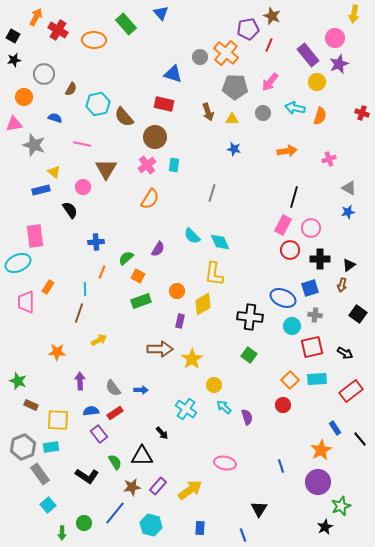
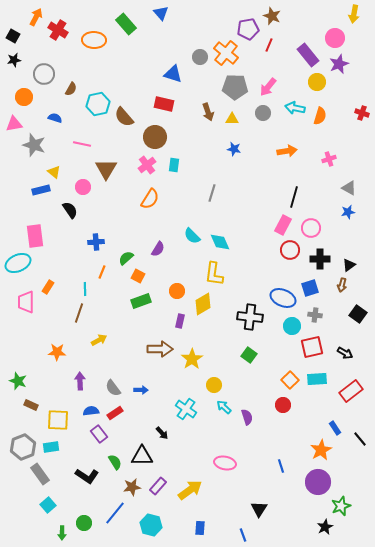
pink arrow at (270, 82): moved 2 px left, 5 px down
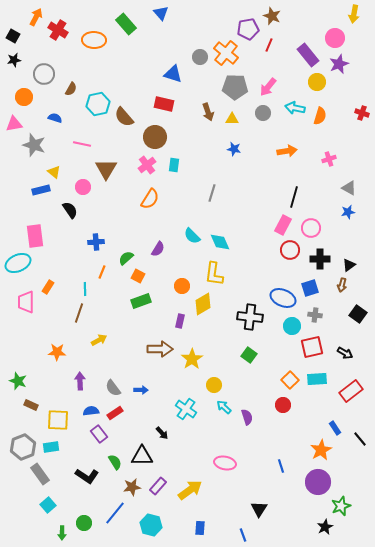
orange circle at (177, 291): moved 5 px right, 5 px up
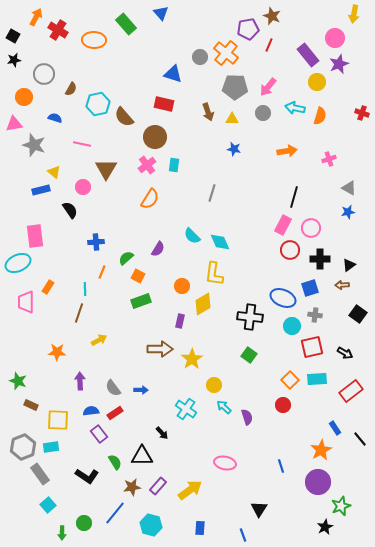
brown arrow at (342, 285): rotated 72 degrees clockwise
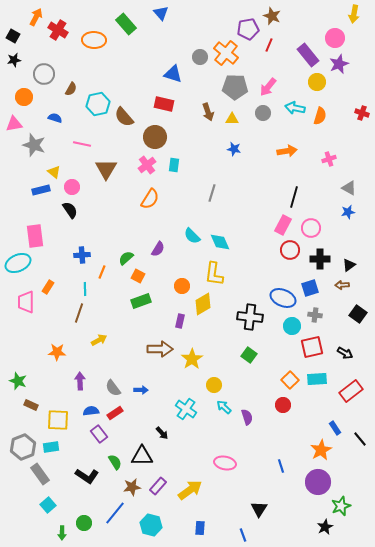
pink circle at (83, 187): moved 11 px left
blue cross at (96, 242): moved 14 px left, 13 px down
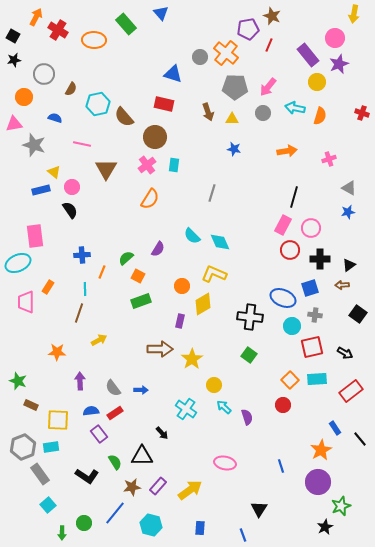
yellow L-shape at (214, 274): rotated 105 degrees clockwise
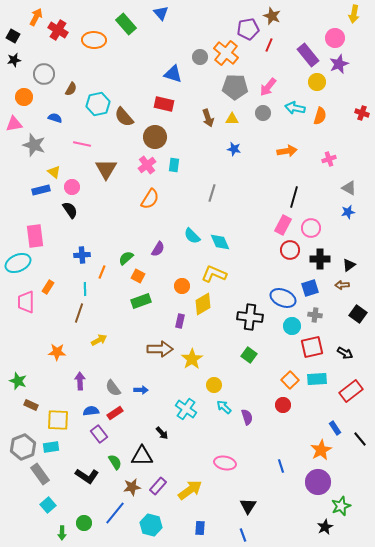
brown arrow at (208, 112): moved 6 px down
black triangle at (259, 509): moved 11 px left, 3 px up
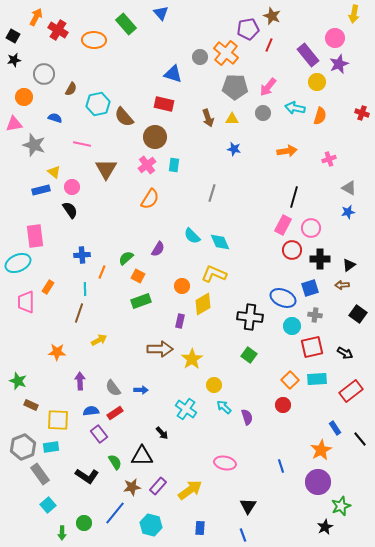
red circle at (290, 250): moved 2 px right
